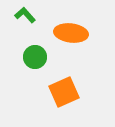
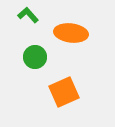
green L-shape: moved 3 px right
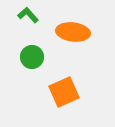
orange ellipse: moved 2 px right, 1 px up
green circle: moved 3 px left
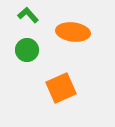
green circle: moved 5 px left, 7 px up
orange square: moved 3 px left, 4 px up
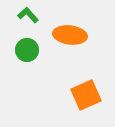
orange ellipse: moved 3 px left, 3 px down
orange square: moved 25 px right, 7 px down
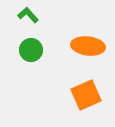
orange ellipse: moved 18 px right, 11 px down
green circle: moved 4 px right
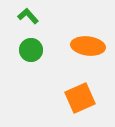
green L-shape: moved 1 px down
orange square: moved 6 px left, 3 px down
